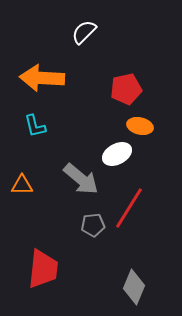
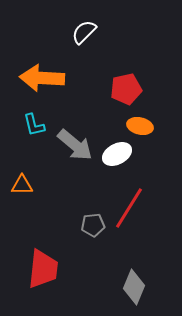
cyan L-shape: moved 1 px left, 1 px up
gray arrow: moved 6 px left, 34 px up
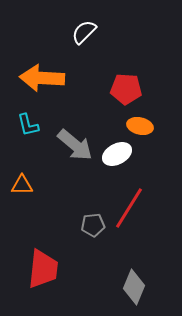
red pentagon: rotated 16 degrees clockwise
cyan L-shape: moved 6 px left
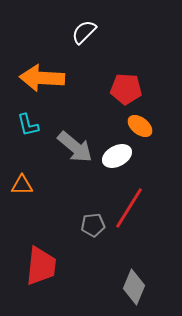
orange ellipse: rotated 25 degrees clockwise
gray arrow: moved 2 px down
white ellipse: moved 2 px down
red trapezoid: moved 2 px left, 3 px up
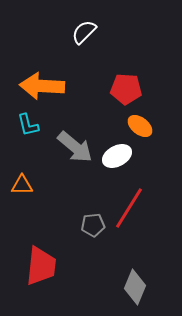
orange arrow: moved 8 px down
gray diamond: moved 1 px right
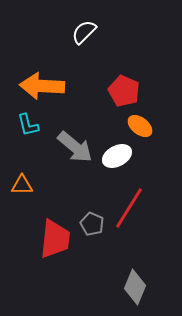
red pentagon: moved 2 px left, 2 px down; rotated 20 degrees clockwise
gray pentagon: moved 1 px left, 1 px up; rotated 30 degrees clockwise
red trapezoid: moved 14 px right, 27 px up
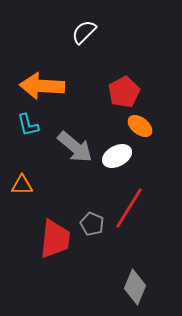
red pentagon: moved 1 px down; rotated 20 degrees clockwise
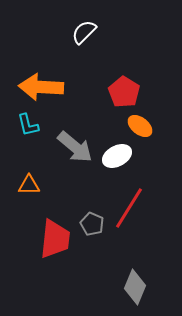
orange arrow: moved 1 px left, 1 px down
red pentagon: rotated 12 degrees counterclockwise
orange triangle: moved 7 px right
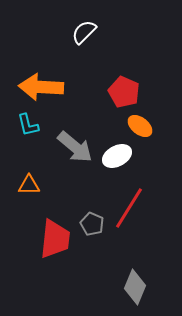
red pentagon: rotated 8 degrees counterclockwise
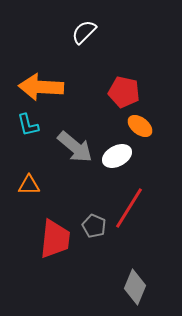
red pentagon: rotated 12 degrees counterclockwise
gray pentagon: moved 2 px right, 2 px down
